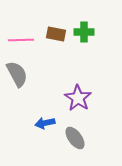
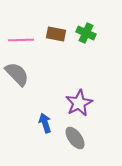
green cross: moved 2 px right, 1 px down; rotated 24 degrees clockwise
gray semicircle: rotated 16 degrees counterclockwise
purple star: moved 1 px right, 5 px down; rotated 12 degrees clockwise
blue arrow: rotated 84 degrees clockwise
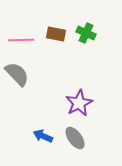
blue arrow: moved 2 px left, 13 px down; rotated 48 degrees counterclockwise
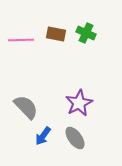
gray semicircle: moved 9 px right, 33 px down
blue arrow: rotated 78 degrees counterclockwise
